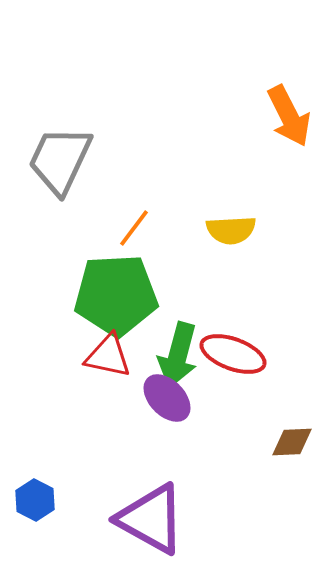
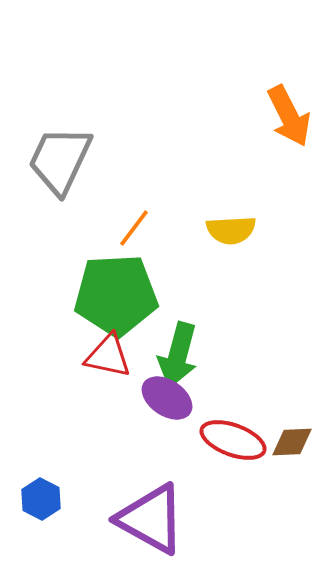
red ellipse: moved 86 px down
purple ellipse: rotated 12 degrees counterclockwise
blue hexagon: moved 6 px right, 1 px up
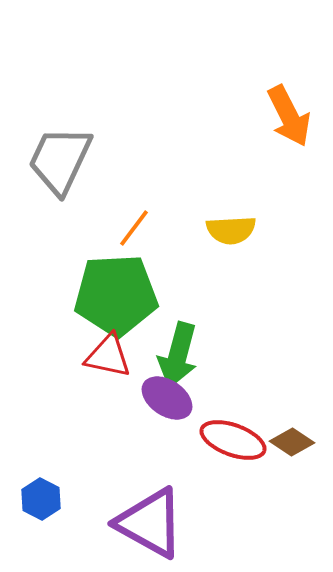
brown diamond: rotated 36 degrees clockwise
purple triangle: moved 1 px left, 4 px down
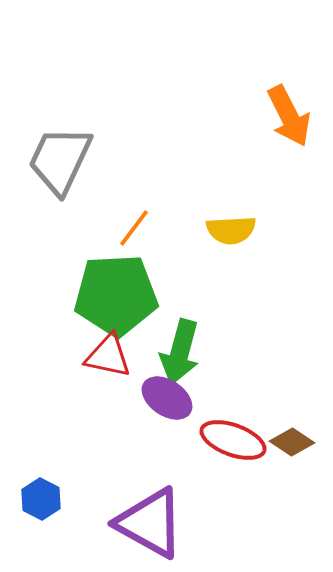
green arrow: moved 2 px right, 3 px up
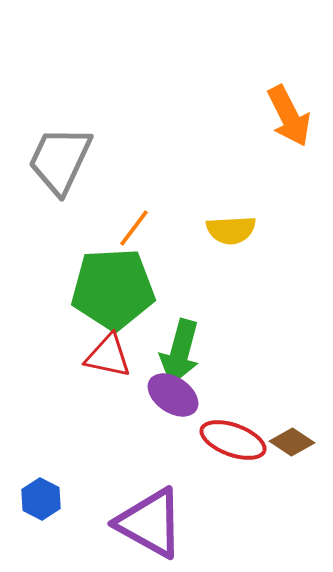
green pentagon: moved 3 px left, 6 px up
purple ellipse: moved 6 px right, 3 px up
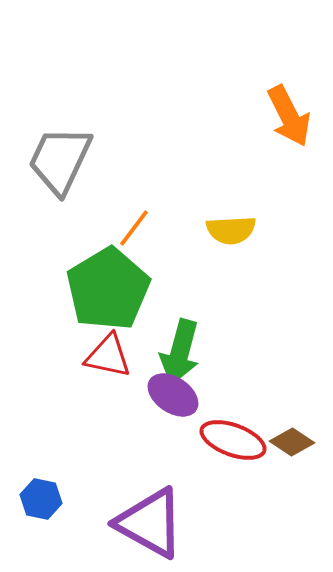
green pentagon: moved 5 px left; rotated 28 degrees counterclockwise
blue hexagon: rotated 15 degrees counterclockwise
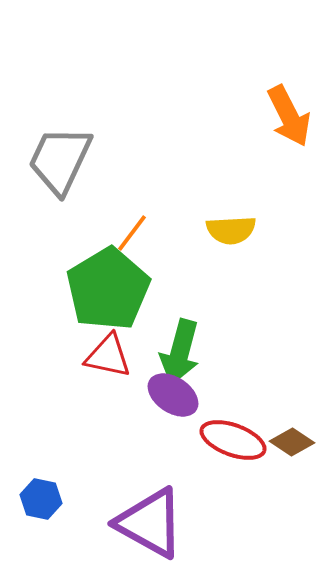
orange line: moved 2 px left, 5 px down
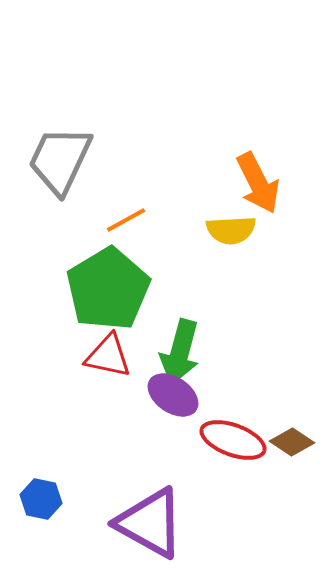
orange arrow: moved 31 px left, 67 px down
orange line: moved 6 px left, 13 px up; rotated 24 degrees clockwise
